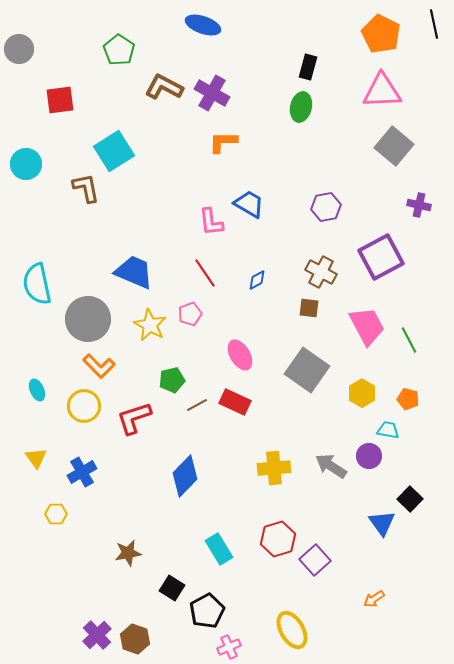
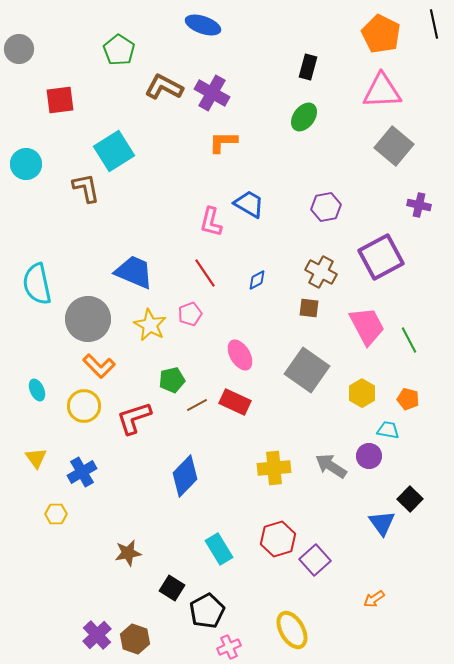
green ellipse at (301, 107): moved 3 px right, 10 px down; rotated 24 degrees clockwise
pink L-shape at (211, 222): rotated 20 degrees clockwise
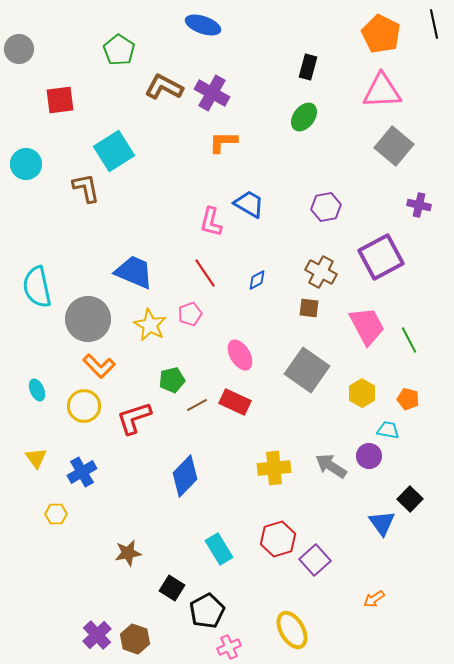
cyan semicircle at (37, 284): moved 3 px down
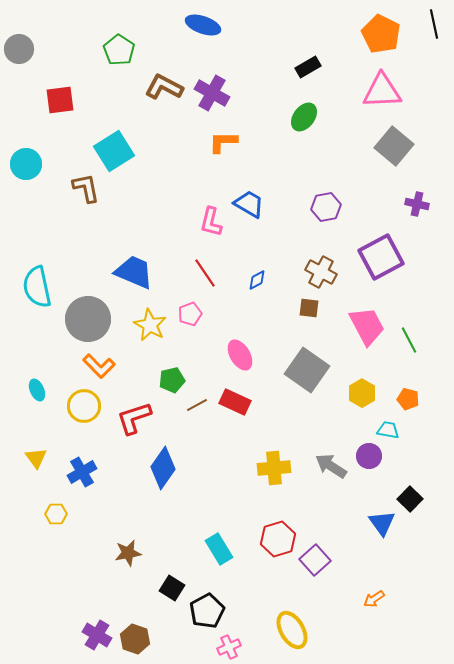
black rectangle at (308, 67): rotated 45 degrees clockwise
purple cross at (419, 205): moved 2 px left, 1 px up
blue diamond at (185, 476): moved 22 px left, 8 px up; rotated 9 degrees counterclockwise
purple cross at (97, 635): rotated 16 degrees counterclockwise
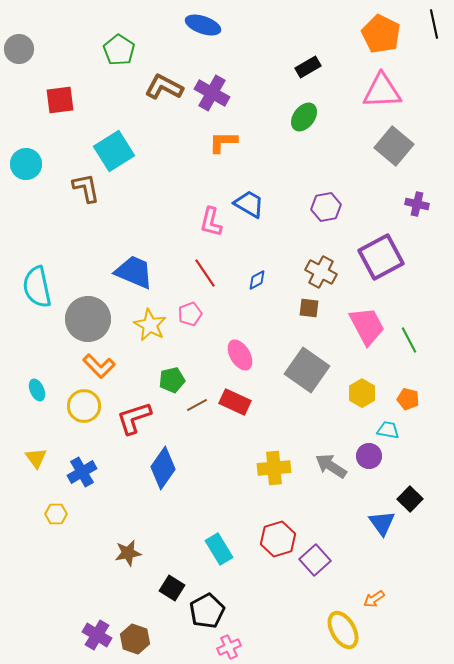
yellow ellipse at (292, 630): moved 51 px right
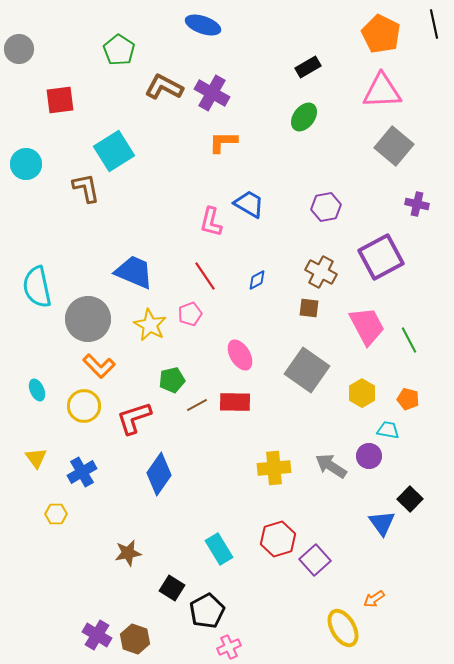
red line at (205, 273): moved 3 px down
red rectangle at (235, 402): rotated 24 degrees counterclockwise
blue diamond at (163, 468): moved 4 px left, 6 px down
yellow ellipse at (343, 630): moved 2 px up
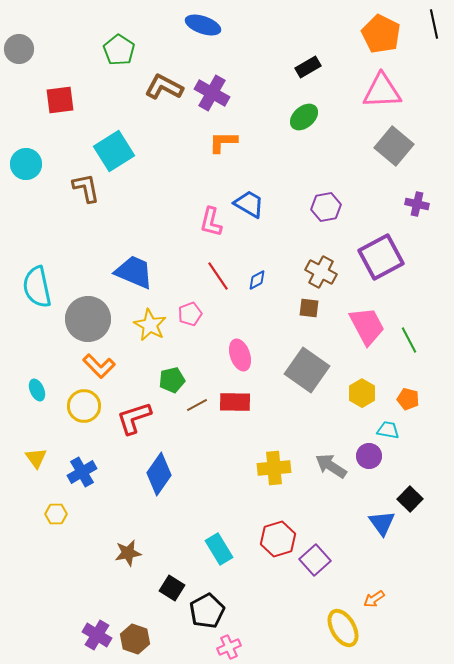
green ellipse at (304, 117): rotated 12 degrees clockwise
red line at (205, 276): moved 13 px right
pink ellipse at (240, 355): rotated 12 degrees clockwise
